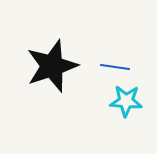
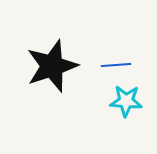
blue line: moved 1 px right, 2 px up; rotated 12 degrees counterclockwise
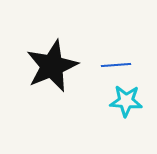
black star: rotated 4 degrees counterclockwise
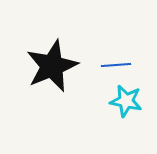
cyan star: rotated 8 degrees clockwise
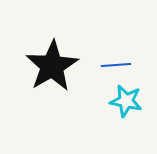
black star: rotated 8 degrees counterclockwise
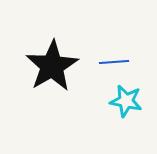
blue line: moved 2 px left, 3 px up
